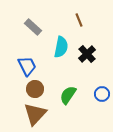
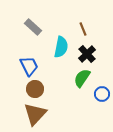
brown line: moved 4 px right, 9 px down
blue trapezoid: moved 2 px right
green semicircle: moved 14 px right, 17 px up
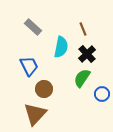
brown circle: moved 9 px right
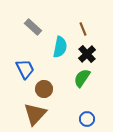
cyan semicircle: moved 1 px left
blue trapezoid: moved 4 px left, 3 px down
blue circle: moved 15 px left, 25 px down
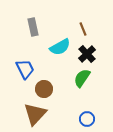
gray rectangle: rotated 36 degrees clockwise
cyan semicircle: rotated 50 degrees clockwise
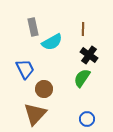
brown line: rotated 24 degrees clockwise
cyan semicircle: moved 8 px left, 5 px up
black cross: moved 2 px right, 1 px down; rotated 12 degrees counterclockwise
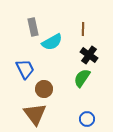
brown triangle: rotated 20 degrees counterclockwise
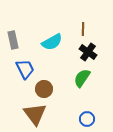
gray rectangle: moved 20 px left, 13 px down
black cross: moved 1 px left, 3 px up
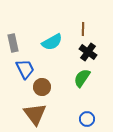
gray rectangle: moved 3 px down
brown circle: moved 2 px left, 2 px up
